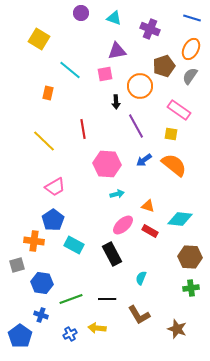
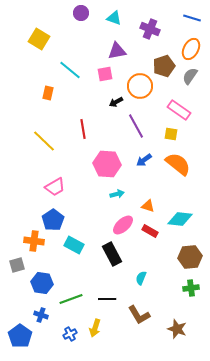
black arrow at (116, 102): rotated 64 degrees clockwise
orange semicircle at (174, 165): moved 4 px right, 1 px up
brown hexagon at (190, 257): rotated 10 degrees counterclockwise
yellow arrow at (97, 328): moved 2 px left; rotated 78 degrees counterclockwise
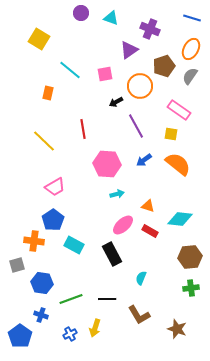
cyan triangle at (114, 18): moved 3 px left
purple triangle at (117, 51): moved 12 px right, 1 px up; rotated 24 degrees counterclockwise
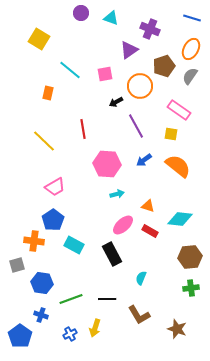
orange semicircle at (178, 164): moved 2 px down
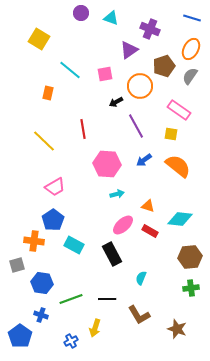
blue cross at (70, 334): moved 1 px right, 7 px down
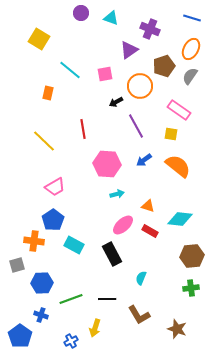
brown hexagon at (190, 257): moved 2 px right, 1 px up
blue hexagon at (42, 283): rotated 10 degrees counterclockwise
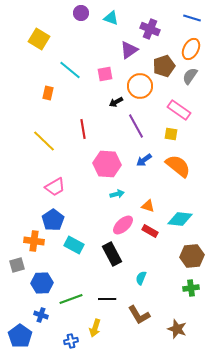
blue cross at (71, 341): rotated 16 degrees clockwise
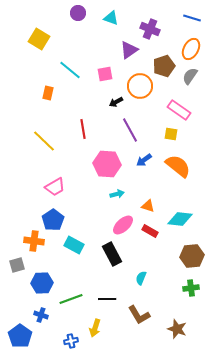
purple circle at (81, 13): moved 3 px left
purple line at (136, 126): moved 6 px left, 4 px down
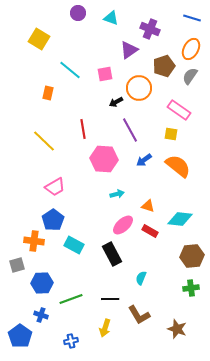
orange circle at (140, 86): moved 1 px left, 2 px down
pink hexagon at (107, 164): moved 3 px left, 5 px up
black line at (107, 299): moved 3 px right
yellow arrow at (95, 328): moved 10 px right
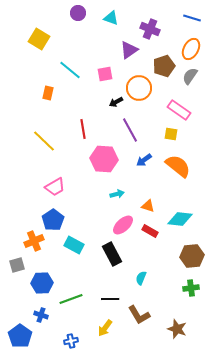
orange cross at (34, 241): rotated 30 degrees counterclockwise
yellow arrow at (105, 328): rotated 18 degrees clockwise
